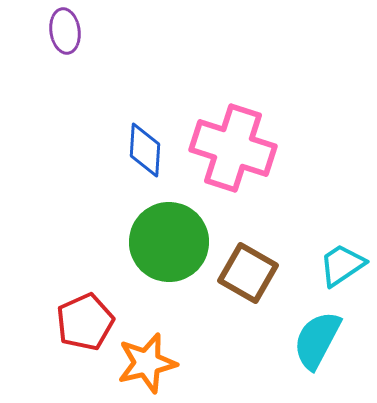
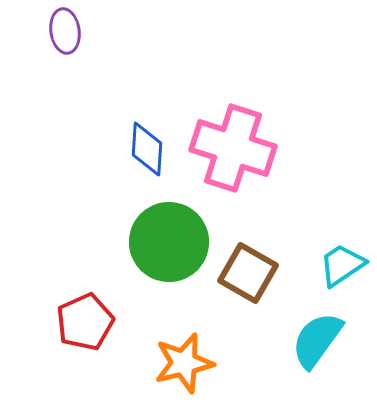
blue diamond: moved 2 px right, 1 px up
cyan semicircle: rotated 8 degrees clockwise
orange star: moved 37 px right
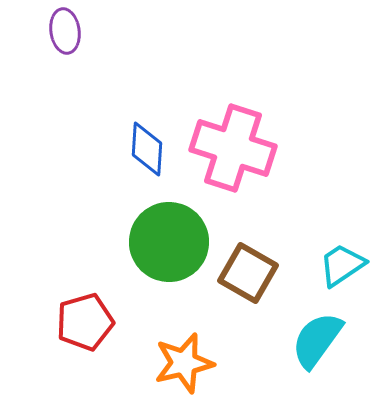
red pentagon: rotated 8 degrees clockwise
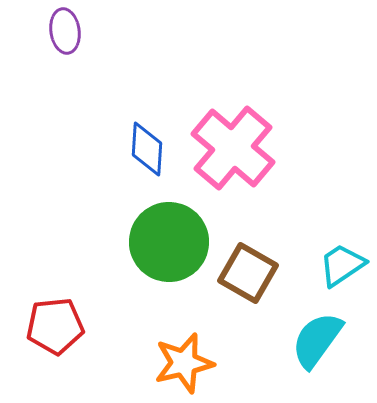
pink cross: rotated 22 degrees clockwise
red pentagon: moved 30 px left, 4 px down; rotated 10 degrees clockwise
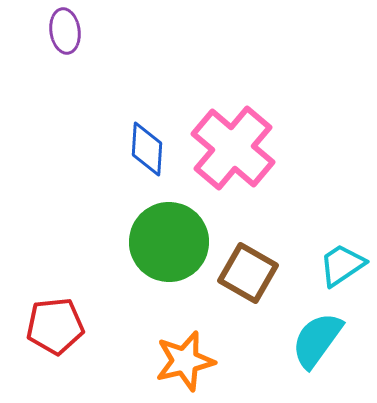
orange star: moved 1 px right, 2 px up
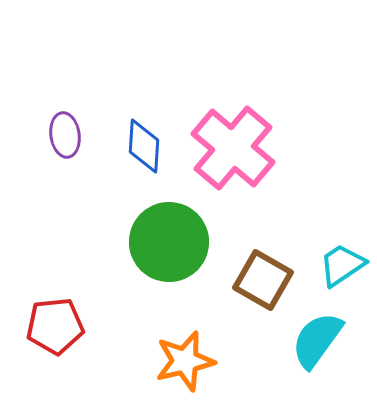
purple ellipse: moved 104 px down
blue diamond: moved 3 px left, 3 px up
brown square: moved 15 px right, 7 px down
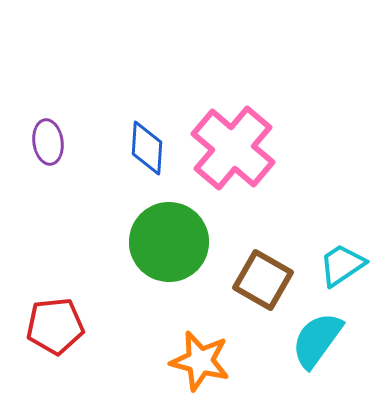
purple ellipse: moved 17 px left, 7 px down
blue diamond: moved 3 px right, 2 px down
orange star: moved 15 px right; rotated 28 degrees clockwise
